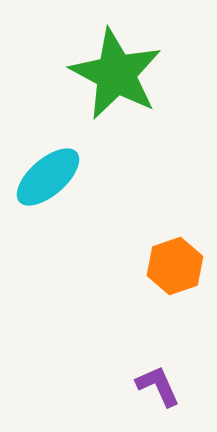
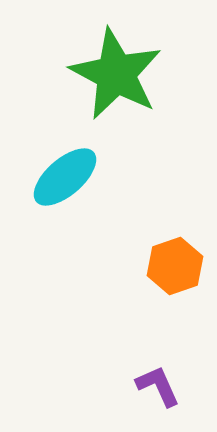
cyan ellipse: moved 17 px right
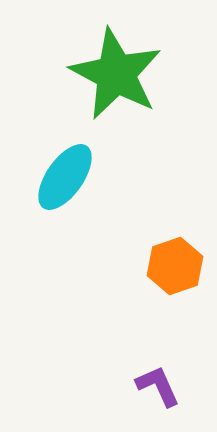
cyan ellipse: rotated 14 degrees counterclockwise
